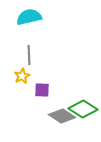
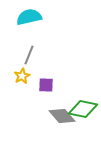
gray line: rotated 24 degrees clockwise
purple square: moved 4 px right, 5 px up
green diamond: rotated 20 degrees counterclockwise
gray diamond: rotated 16 degrees clockwise
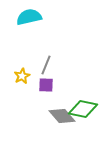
gray line: moved 17 px right, 10 px down
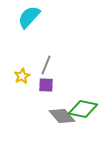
cyan semicircle: rotated 35 degrees counterclockwise
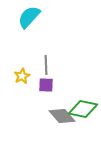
gray line: rotated 24 degrees counterclockwise
